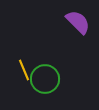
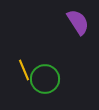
purple semicircle: rotated 12 degrees clockwise
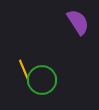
green circle: moved 3 px left, 1 px down
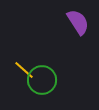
yellow line: rotated 25 degrees counterclockwise
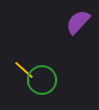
purple semicircle: rotated 104 degrees counterclockwise
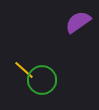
purple semicircle: rotated 12 degrees clockwise
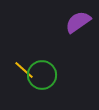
green circle: moved 5 px up
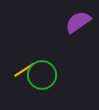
yellow line: rotated 75 degrees counterclockwise
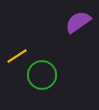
yellow line: moved 7 px left, 14 px up
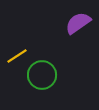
purple semicircle: moved 1 px down
